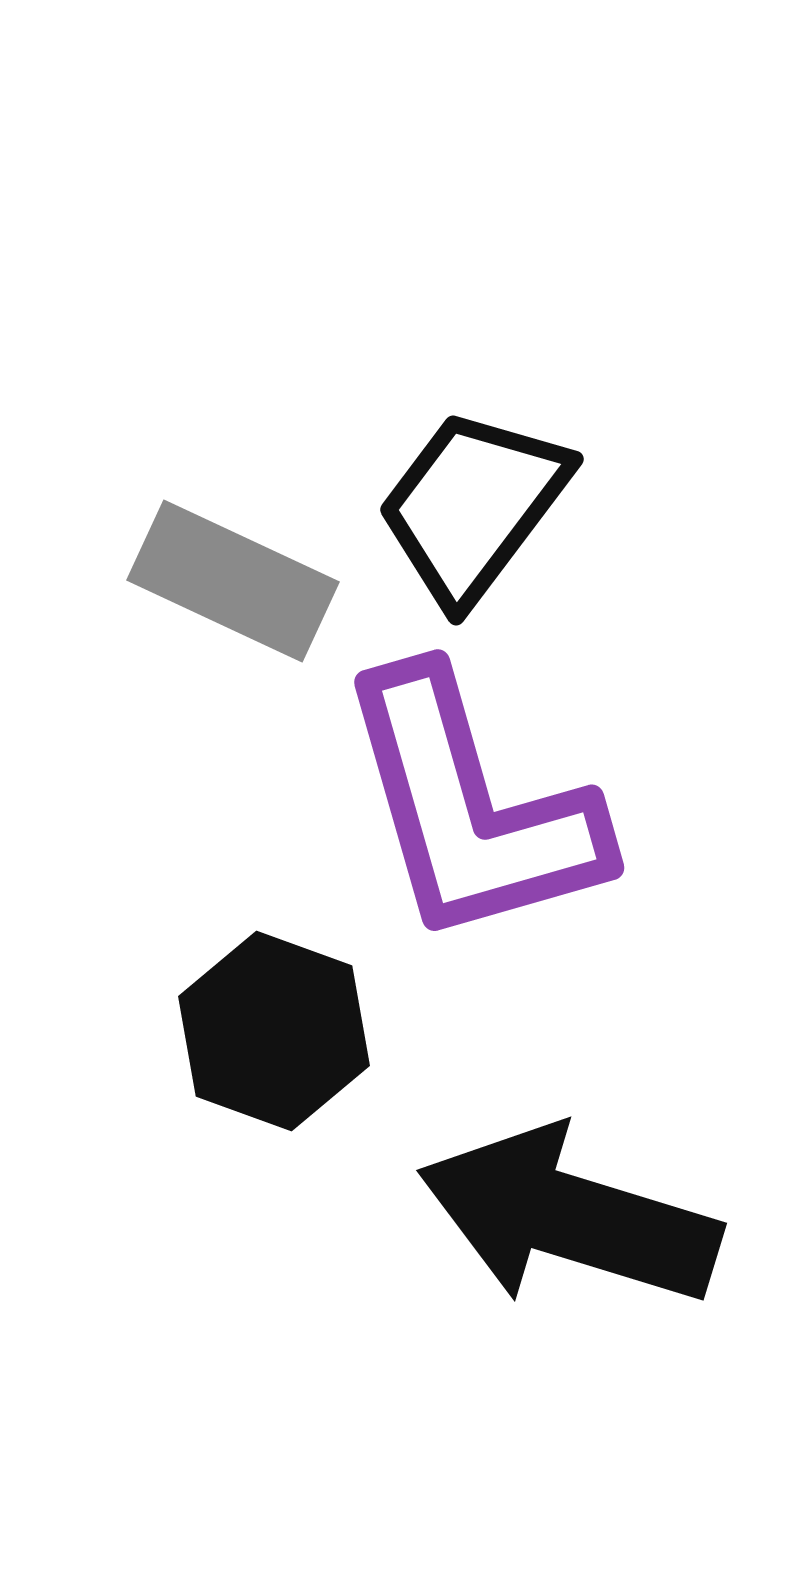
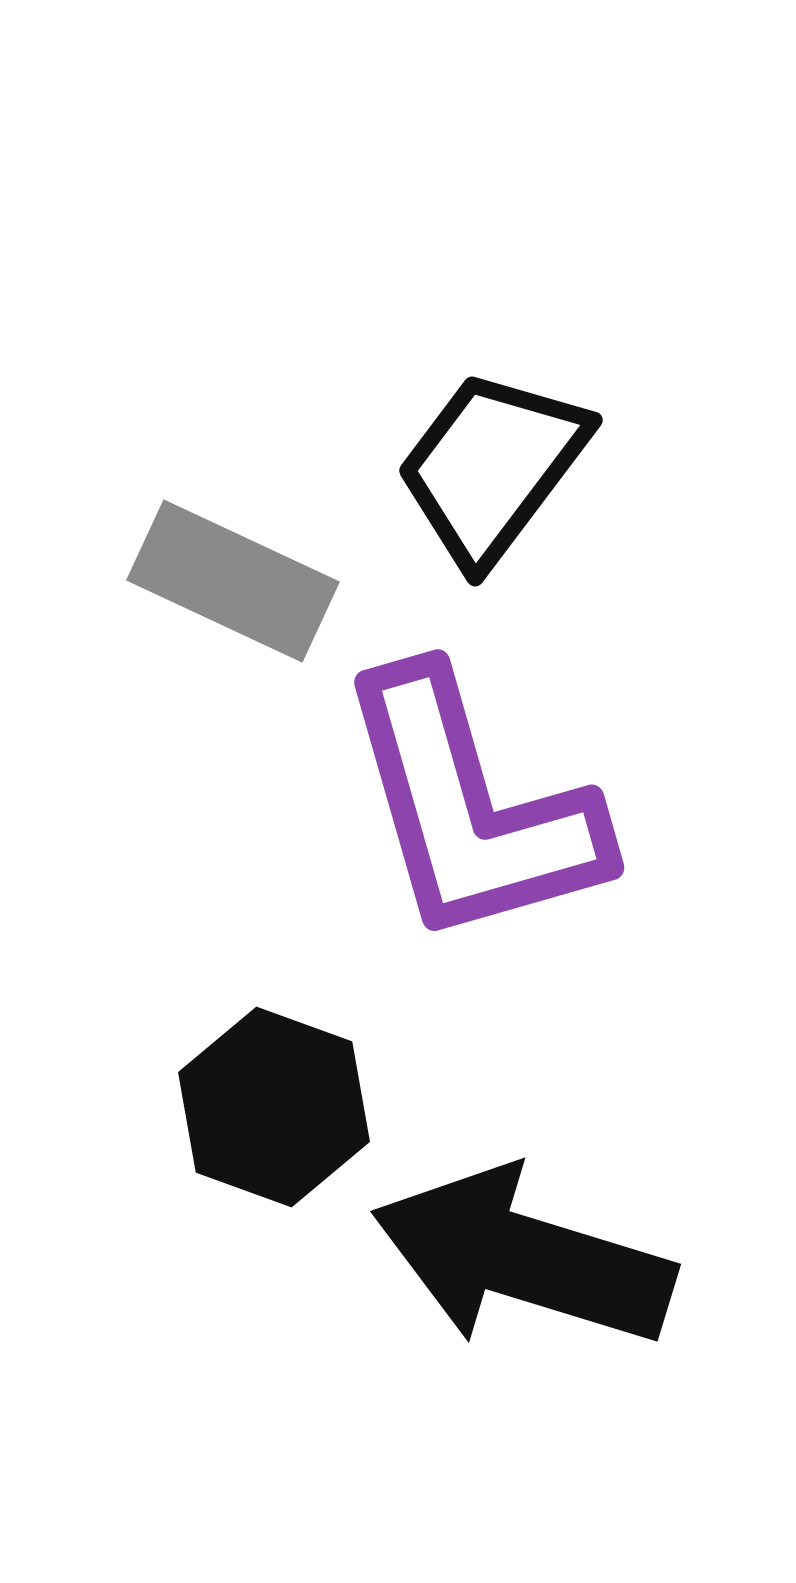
black trapezoid: moved 19 px right, 39 px up
black hexagon: moved 76 px down
black arrow: moved 46 px left, 41 px down
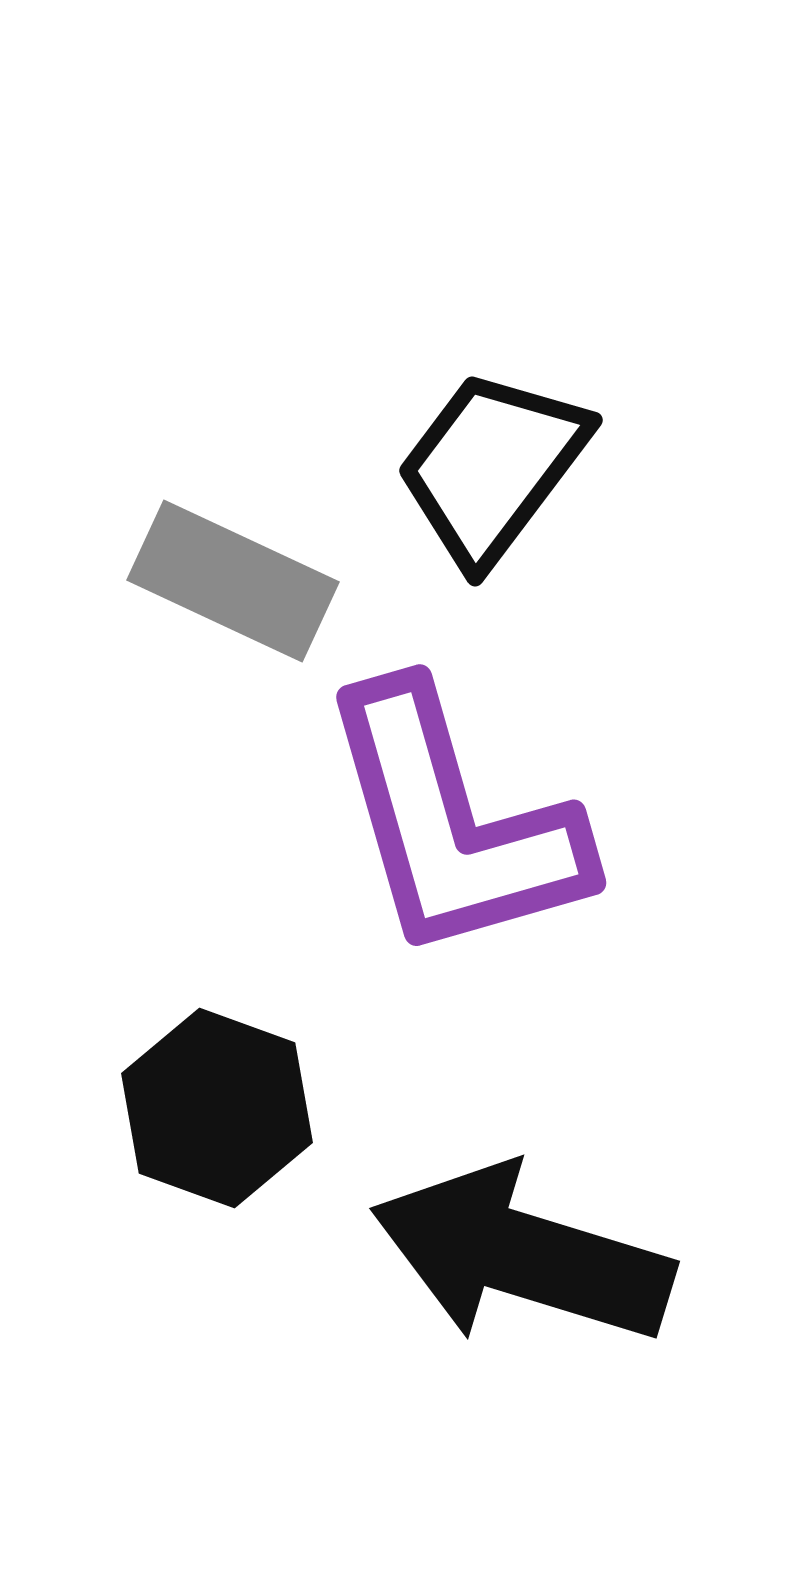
purple L-shape: moved 18 px left, 15 px down
black hexagon: moved 57 px left, 1 px down
black arrow: moved 1 px left, 3 px up
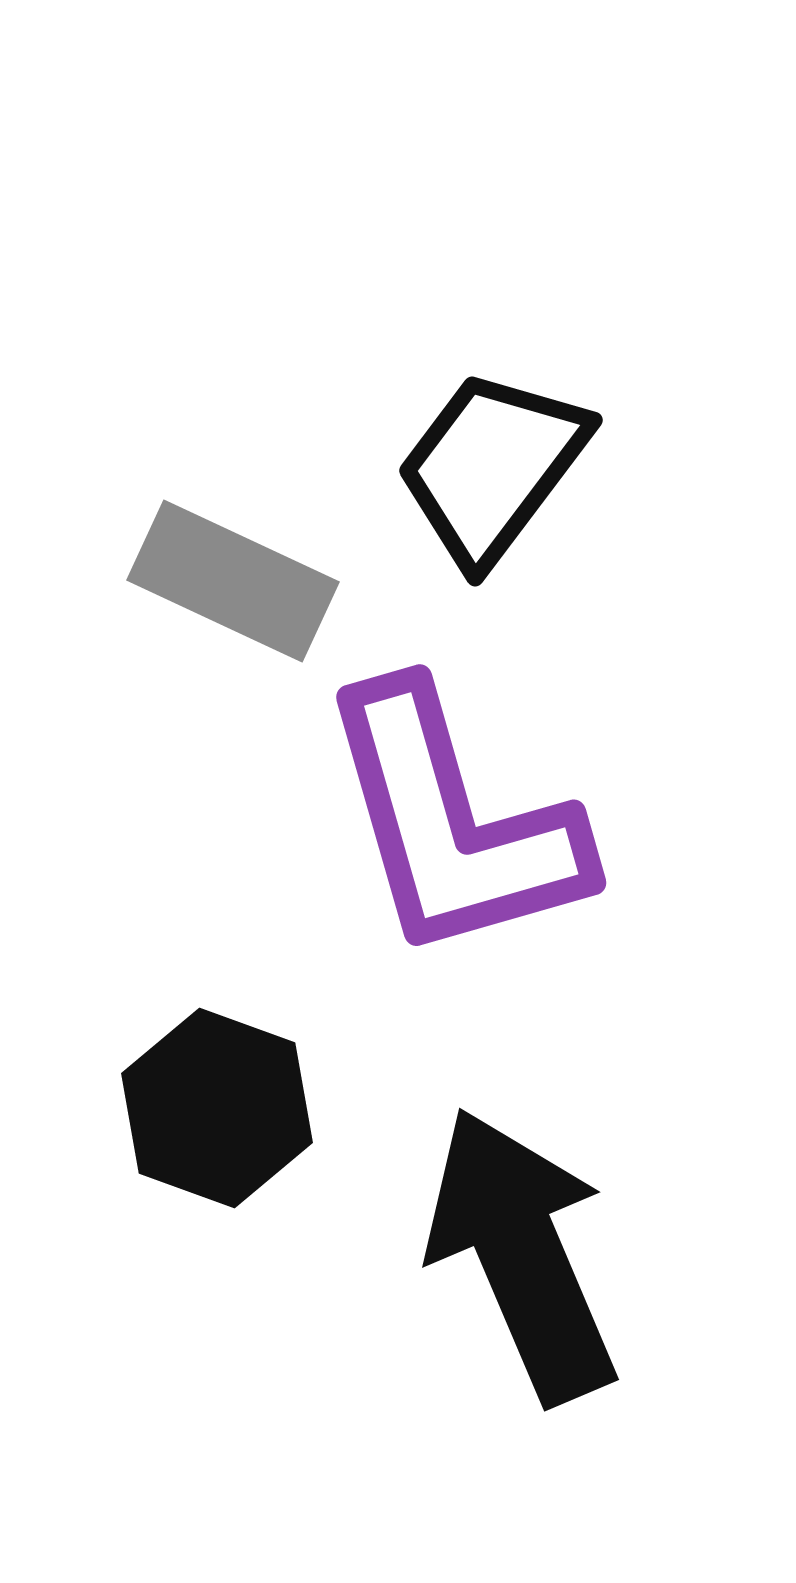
black arrow: rotated 50 degrees clockwise
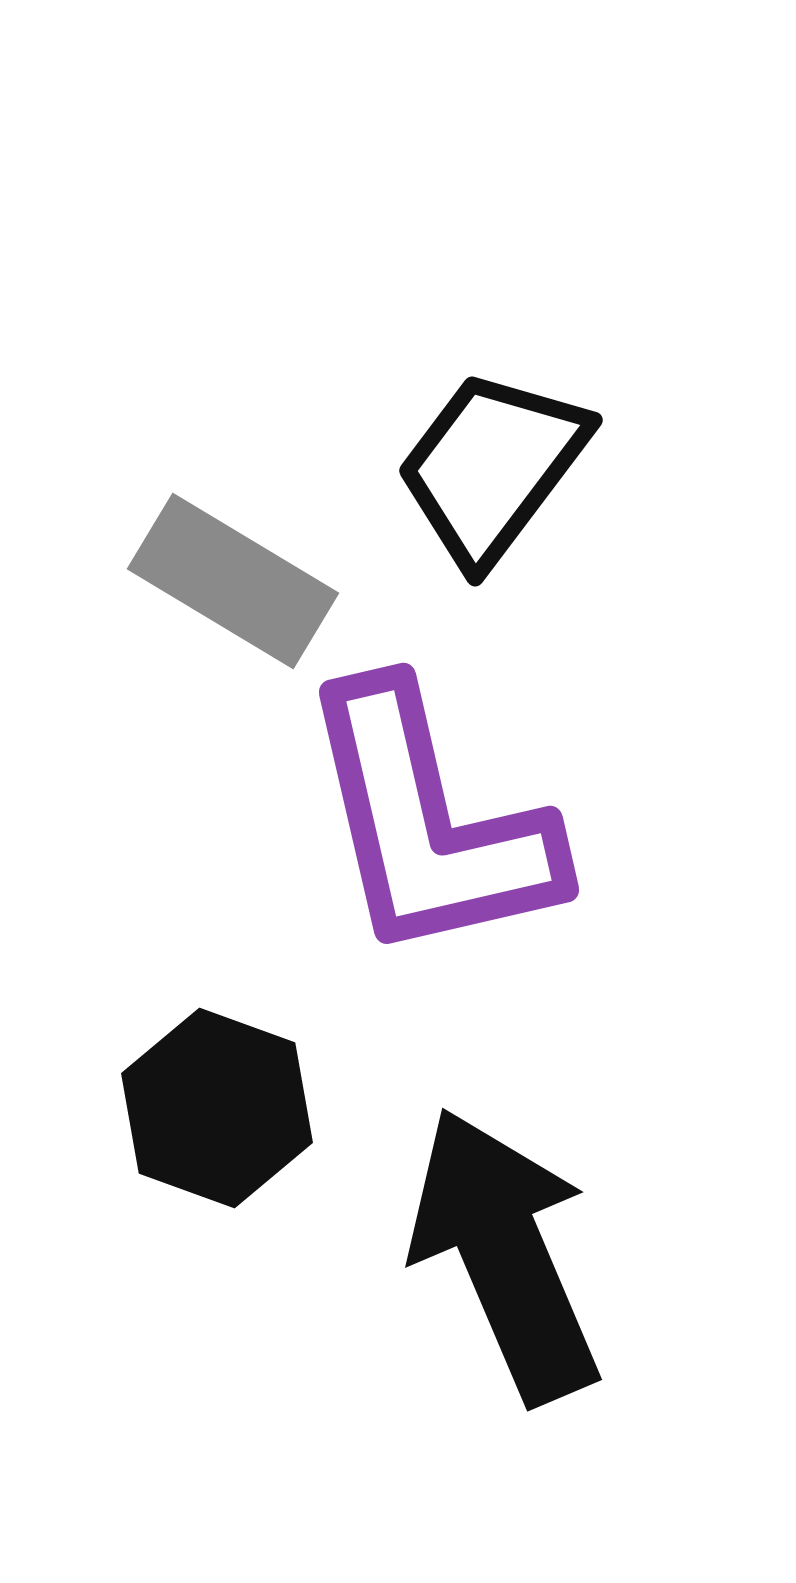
gray rectangle: rotated 6 degrees clockwise
purple L-shape: moved 24 px left; rotated 3 degrees clockwise
black arrow: moved 17 px left
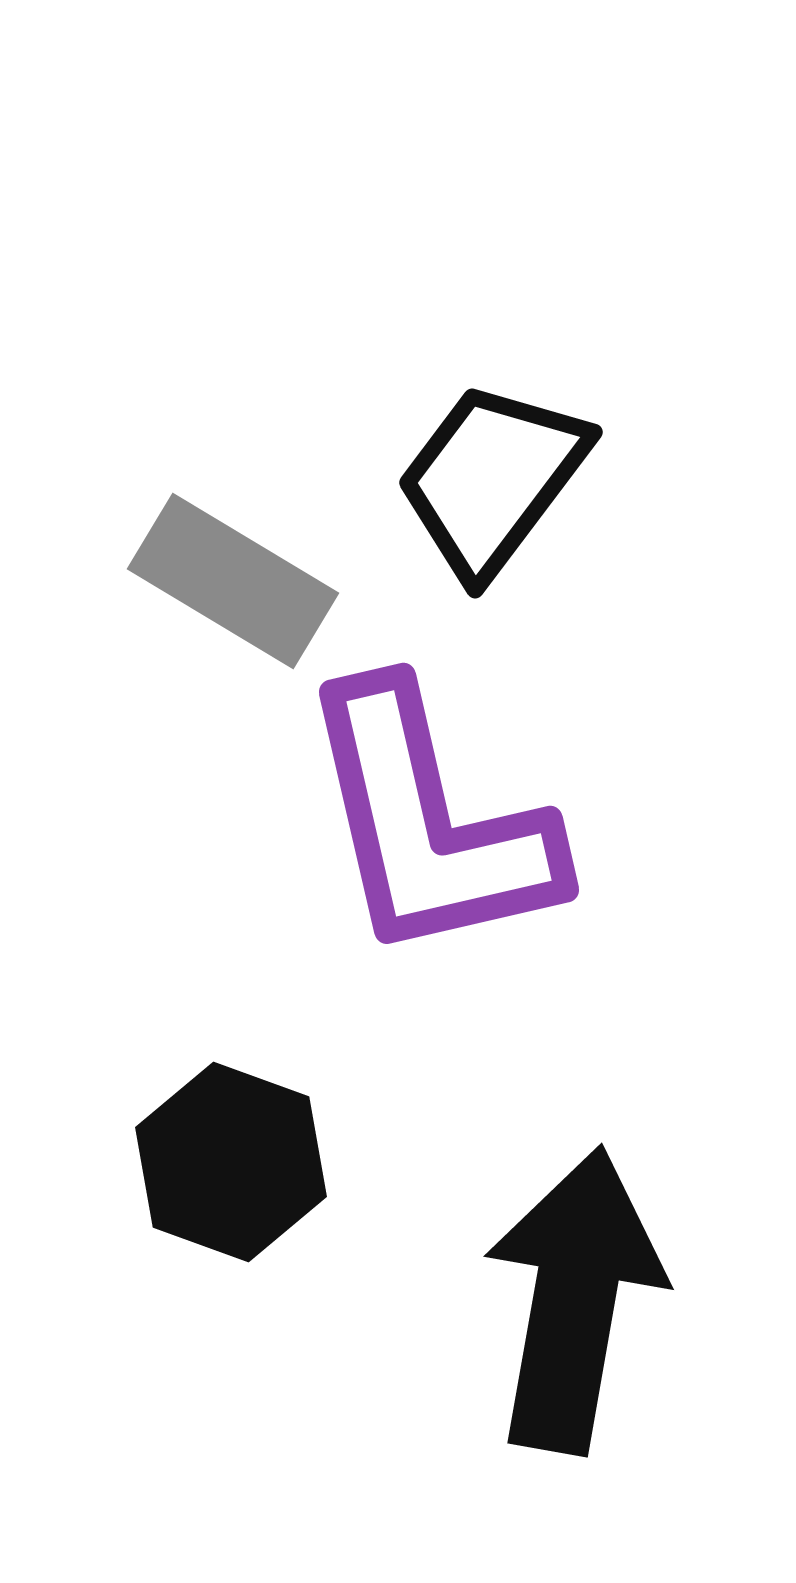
black trapezoid: moved 12 px down
black hexagon: moved 14 px right, 54 px down
black arrow: moved 69 px right, 45 px down; rotated 33 degrees clockwise
